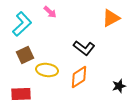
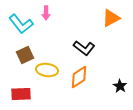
pink arrow: moved 4 px left, 1 px down; rotated 48 degrees clockwise
cyan L-shape: moved 1 px left; rotated 95 degrees clockwise
black star: moved 1 px right; rotated 24 degrees counterclockwise
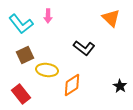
pink arrow: moved 2 px right, 3 px down
orange triangle: rotated 48 degrees counterclockwise
orange diamond: moved 7 px left, 8 px down
red rectangle: rotated 54 degrees clockwise
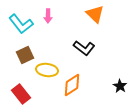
orange triangle: moved 16 px left, 4 px up
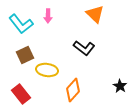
orange diamond: moved 1 px right, 5 px down; rotated 15 degrees counterclockwise
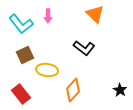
black star: moved 4 px down
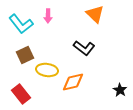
orange diamond: moved 8 px up; rotated 35 degrees clockwise
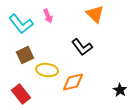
pink arrow: rotated 24 degrees counterclockwise
black L-shape: moved 2 px left, 1 px up; rotated 15 degrees clockwise
